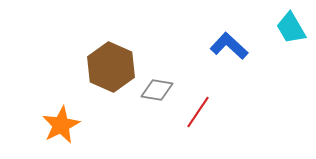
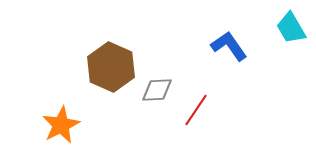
blue L-shape: rotated 12 degrees clockwise
gray diamond: rotated 12 degrees counterclockwise
red line: moved 2 px left, 2 px up
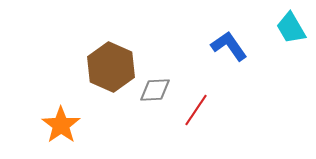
gray diamond: moved 2 px left
orange star: rotated 9 degrees counterclockwise
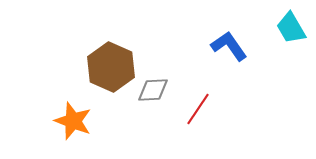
gray diamond: moved 2 px left
red line: moved 2 px right, 1 px up
orange star: moved 12 px right, 4 px up; rotated 15 degrees counterclockwise
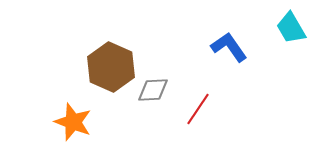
blue L-shape: moved 1 px down
orange star: moved 1 px down
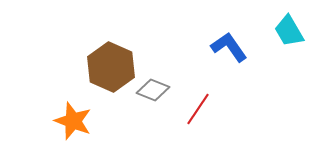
cyan trapezoid: moved 2 px left, 3 px down
gray diamond: rotated 24 degrees clockwise
orange star: moved 1 px up
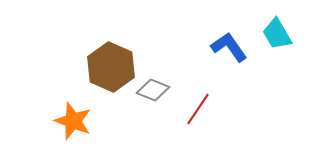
cyan trapezoid: moved 12 px left, 3 px down
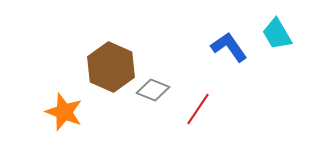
orange star: moved 9 px left, 9 px up
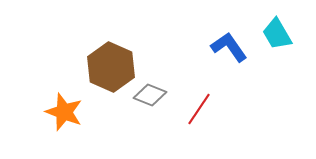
gray diamond: moved 3 px left, 5 px down
red line: moved 1 px right
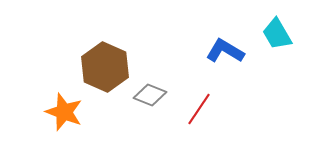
blue L-shape: moved 4 px left, 4 px down; rotated 24 degrees counterclockwise
brown hexagon: moved 6 px left
